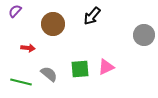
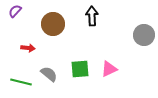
black arrow: rotated 138 degrees clockwise
pink triangle: moved 3 px right, 2 px down
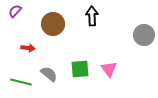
pink triangle: rotated 42 degrees counterclockwise
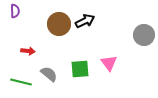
purple semicircle: rotated 136 degrees clockwise
black arrow: moved 7 px left, 5 px down; rotated 66 degrees clockwise
brown circle: moved 6 px right
red arrow: moved 3 px down
pink triangle: moved 6 px up
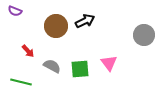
purple semicircle: rotated 112 degrees clockwise
brown circle: moved 3 px left, 2 px down
red arrow: rotated 40 degrees clockwise
gray semicircle: moved 3 px right, 8 px up; rotated 12 degrees counterclockwise
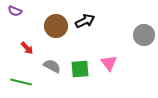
red arrow: moved 1 px left, 3 px up
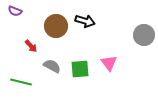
black arrow: rotated 42 degrees clockwise
red arrow: moved 4 px right, 2 px up
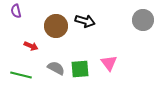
purple semicircle: moved 1 px right; rotated 56 degrees clockwise
gray circle: moved 1 px left, 15 px up
red arrow: rotated 24 degrees counterclockwise
gray semicircle: moved 4 px right, 2 px down
green line: moved 7 px up
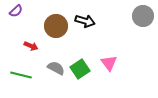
purple semicircle: rotated 120 degrees counterclockwise
gray circle: moved 4 px up
green square: rotated 30 degrees counterclockwise
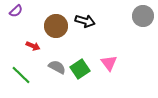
red arrow: moved 2 px right
gray semicircle: moved 1 px right, 1 px up
green line: rotated 30 degrees clockwise
